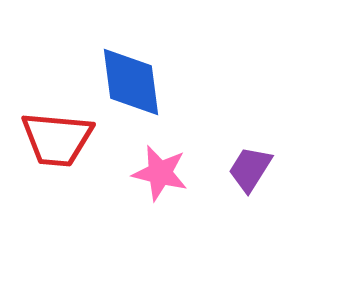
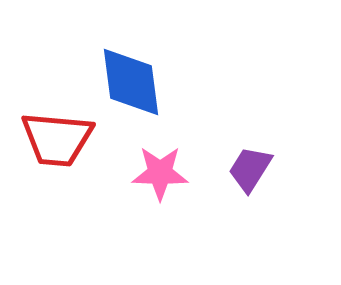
pink star: rotated 12 degrees counterclockwise
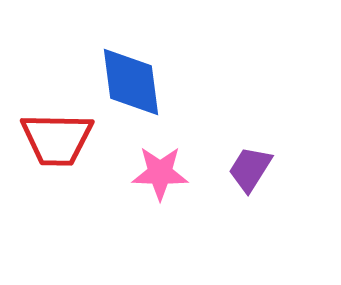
red trapezoid: rotated 4 degrees counterclockwise
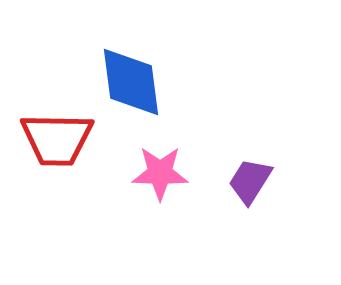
purple trapezoid: moved 12 px down
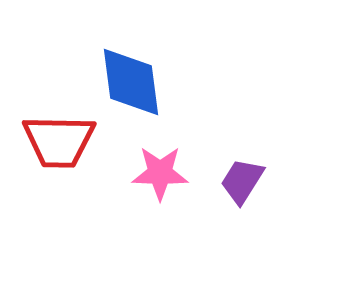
red trapezoid: moved 2 px right, 2 px down
purple trapezoid: moved 8 px left
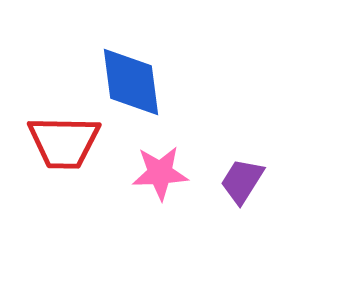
red trapezoid: moved 5 px right, 1 px down
pink star: rotated 4 degrees counterclockwise
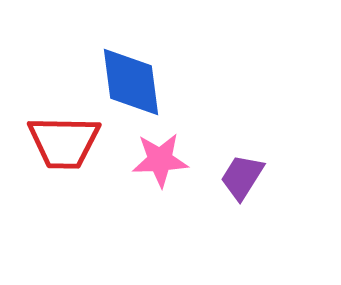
pink star: moved 13 px up
purple trapezoid: moved 4 px up
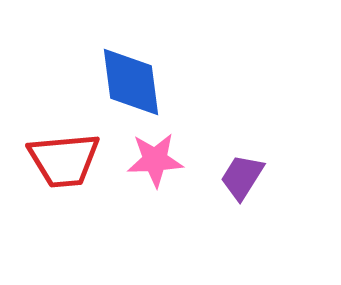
red trapezoid: moved 18 px down; rotated 6 degrees counterclockwise
pink star: moved 5 px left
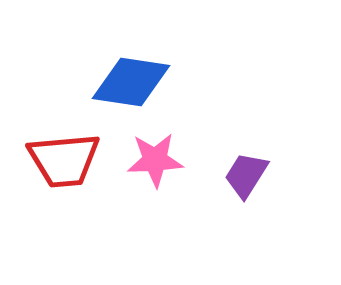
blue diamond: rotated 74 degrees counterclockwise
purple trapezoid: moved 4 px right, 2 px up
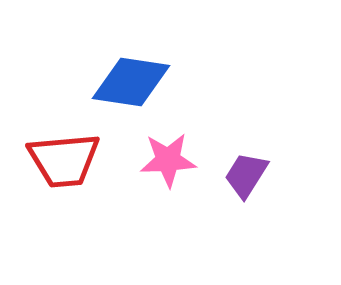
pink star: moved 13 px right
